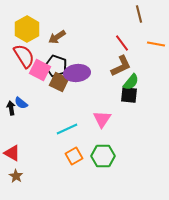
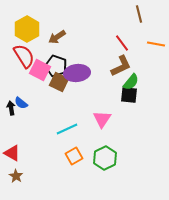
green hexagon: moved 2 px right, 2 px down; rotated 25 degrees counterclockwise
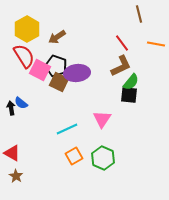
green hexagon: moved 2 px left; rotated 10 degrees counterclockwise
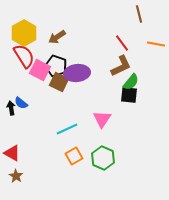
yellow hexagon: moved 3 px left, 4 px down
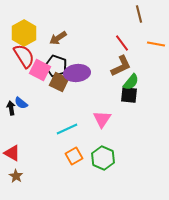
brown arrow: moved 1 px right, 1 px down
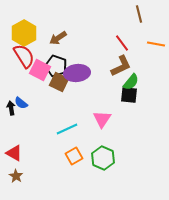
red triangle: moved 2 px right
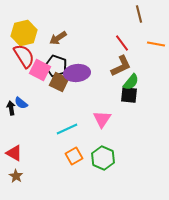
yellow hexagon: rotated 15 degrees clockwise
